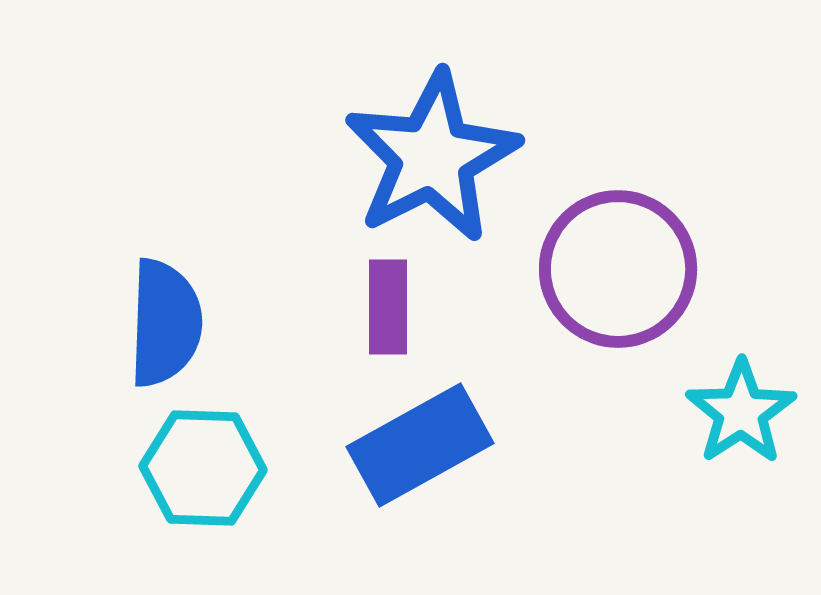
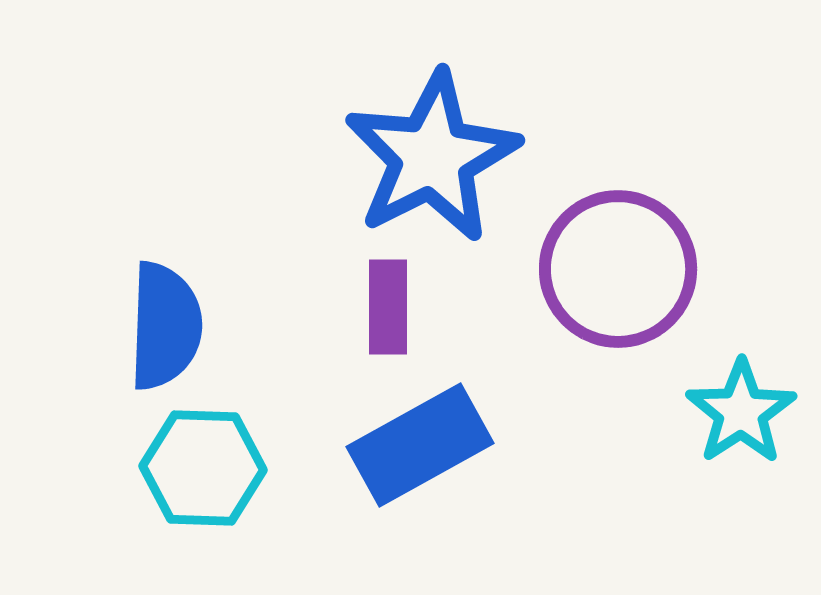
blue semicircle: moved 3 px down
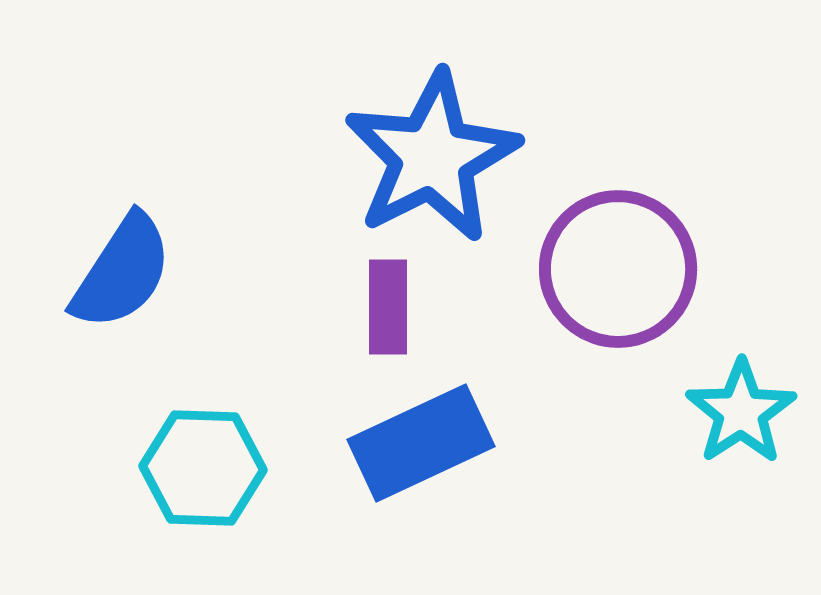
blue semicircle: moved 43 px left, 54 px up; rotated 31 degrees clockwise
blue rectangle: moved 1 px right, 2 px up; rotated 4 degrees clockwise
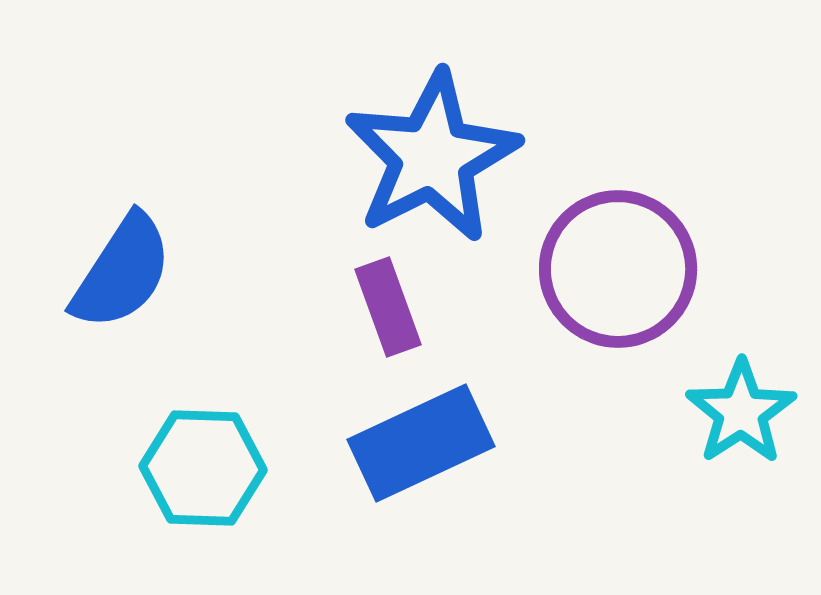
purple rectangle: rotated 20 degrees counterclockwise
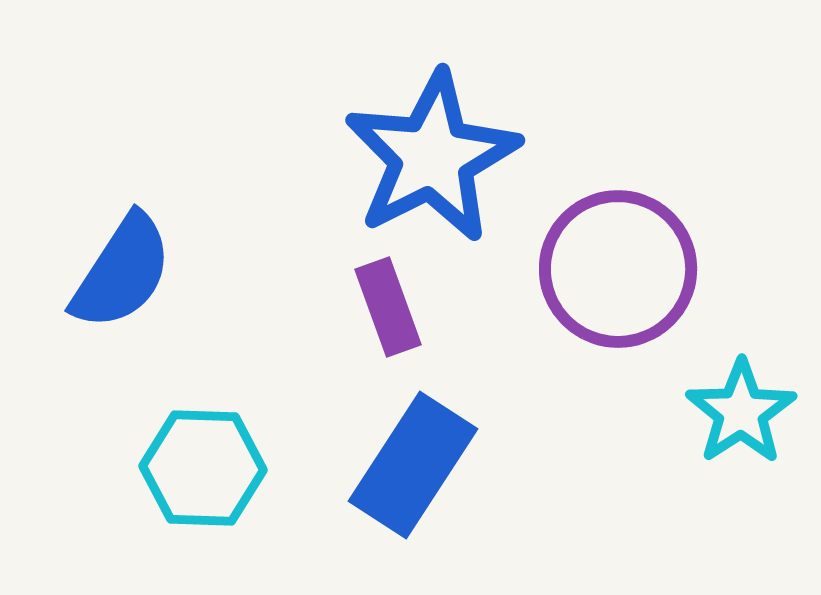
blue rectangle: moved 8 px left, 22 px down; rotated 32 degrees counterclockwise
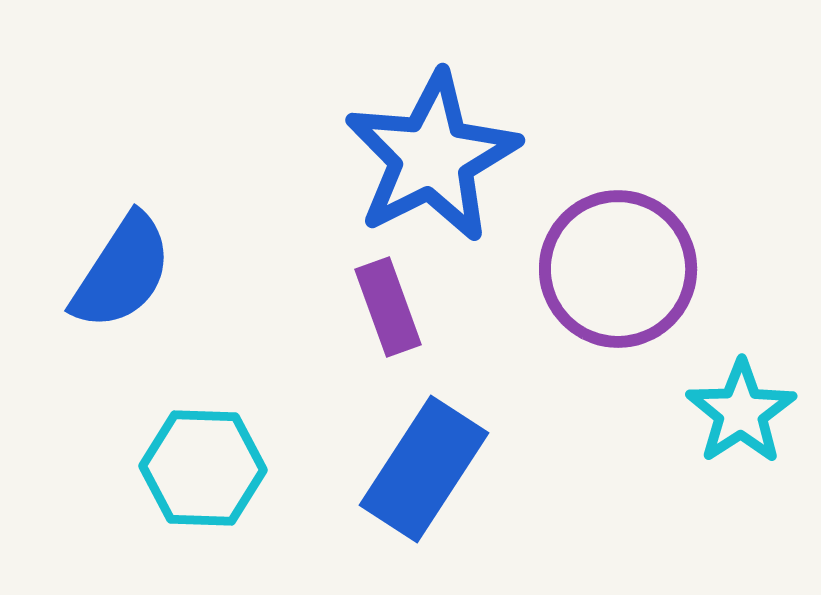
blue rectangle: moved 11 px right, 4 px down
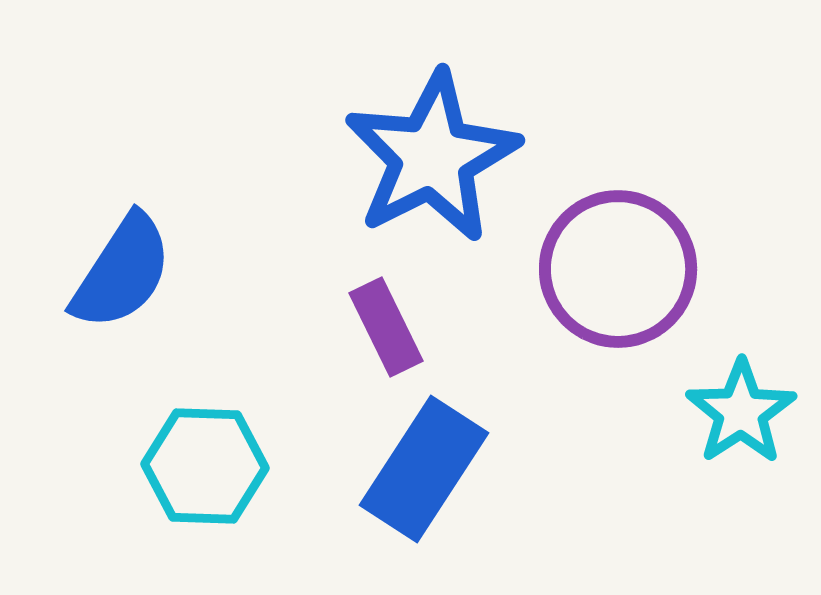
purple rectangle: moved 2 px left, 20 px down; rotated 6 degrees counterclockwise
cyan hexagon: moved 2 px right, 2 px up
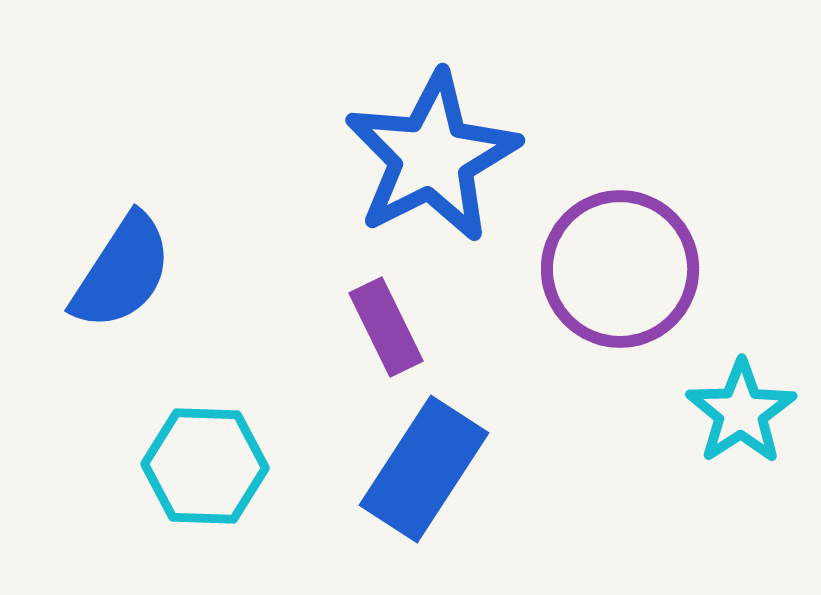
purple circle: moved 2 px right
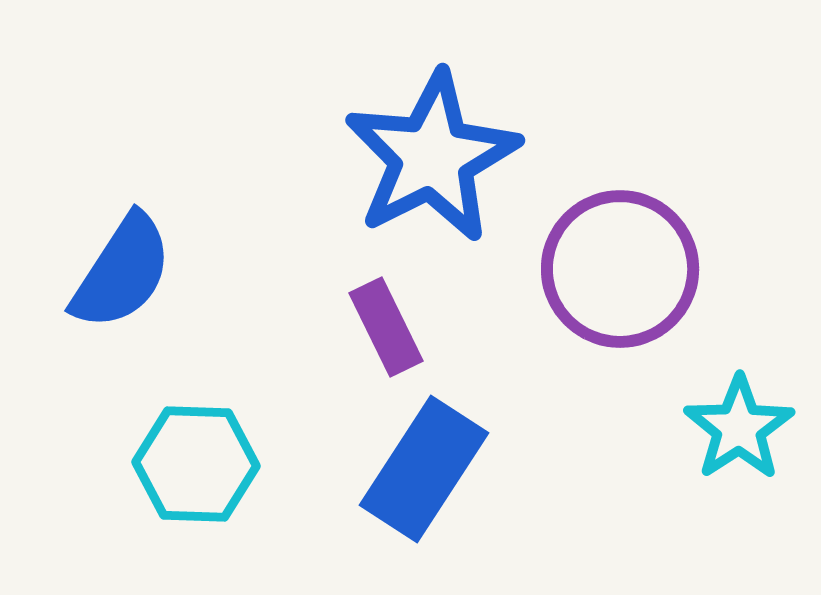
cyan star: moved 2 px left, 16 px down
cyan hexagon: moved 9 px left, 2 px up
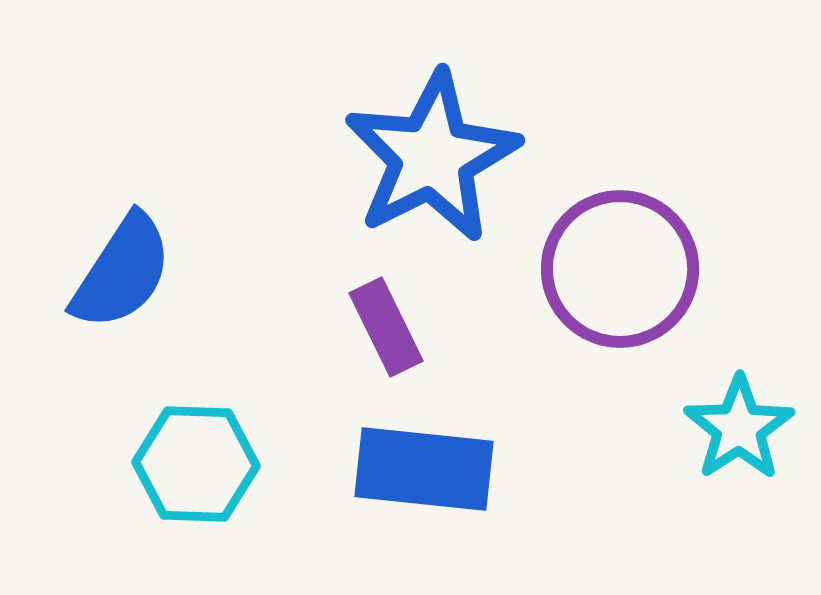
blue rectangle: rotated 63 degrees clockwise
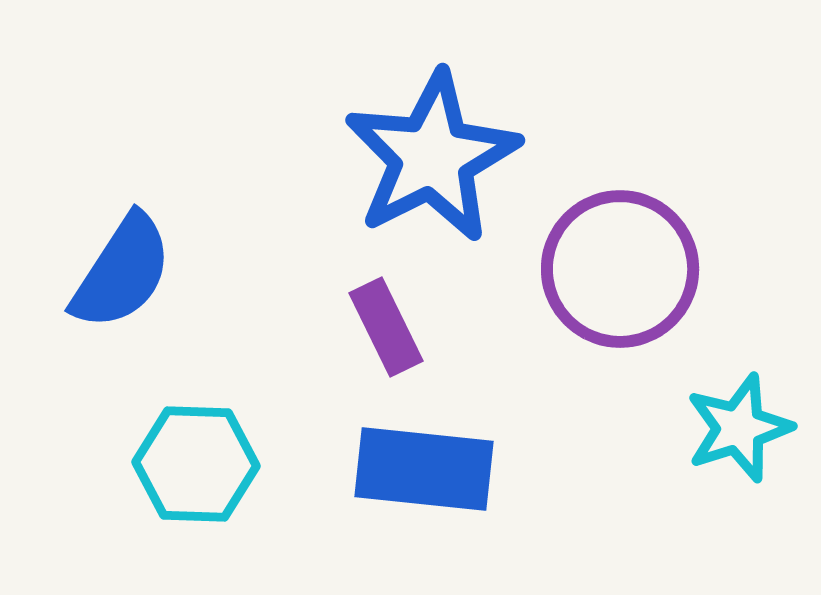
cyan star: rotated 15 degrees clockwise
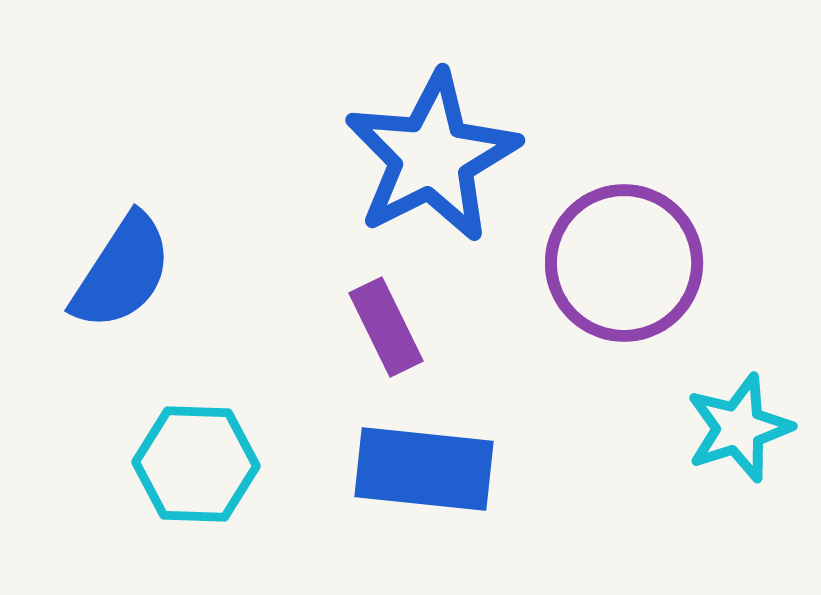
purple circle: moved 4 px right, 6 px up
